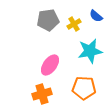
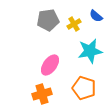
orange pentagon: rotated 15 degrees clockwise
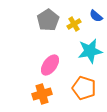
gray pentagon: rotated 25 degrees counterclockwise
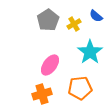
cyan star: moved 1 px down; rotated 25 degrees counterclockwise
orange pentagon: moved 4 px left; rotated 25 degrees counterclockwise
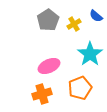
cyan star: moved 2 px down
pink ellipse: moved 1 px left, 1 px down; rotated 30 degrees clockwise
orange pentagon: rotated 15 degrees counterclockwise
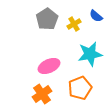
gray pentagon: moved 1 px left, 1 px up
cyan star: rotated 25 degrees clockwise
orange cross: rotated 18 degrees counterclockwise
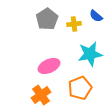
yellow cross: rotated 24 degrees clockwise
orange cross: moved 1 px left, 1 px down
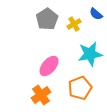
blue semicircle: moved 2 px up
yellow cross: rotated 24 degrees counterclockwise
pink ellipse: rotated 25 degrees counterclockwise
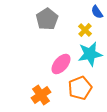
blue semicircle: moved 1 px right, 2 px up; rotated 16 degrees clockwise
yellow cross: moved 11 px right, 6 px down; rotated 16 degrees counterclockwise
pink ellipse: moved 12 px right, 2 px up
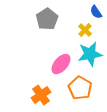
blue semicircle: moved 1 px left
orange pentagon: rotated 20 degrees counterclockwise
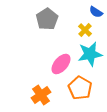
blue semicircle: rotated 24 degrees counterclockwise
